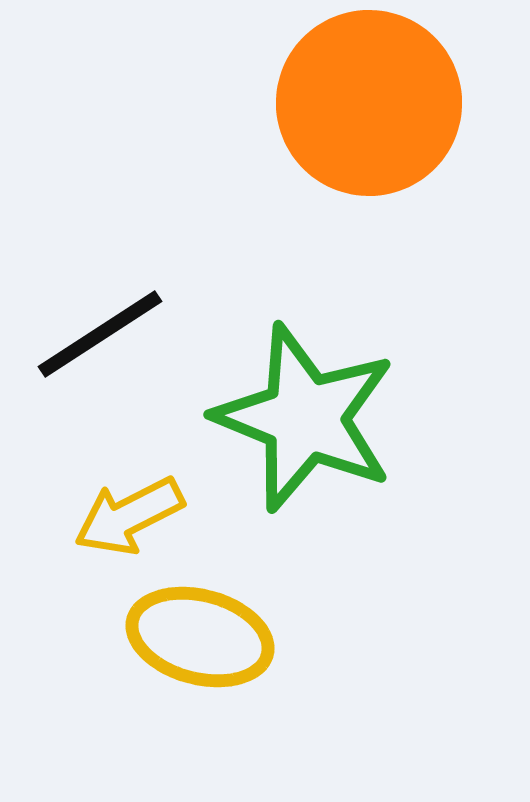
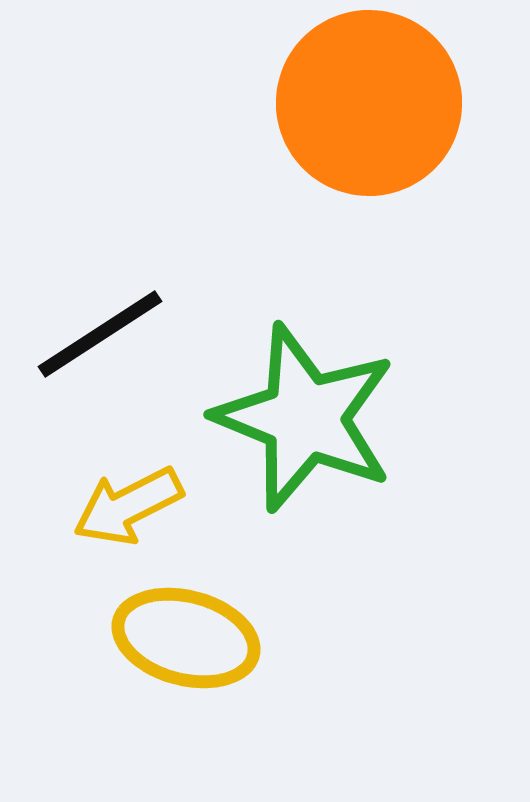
yellow arrow: moved 1 px left, 10 px up
yellow ellipse: moved 14 px left, 1 px down
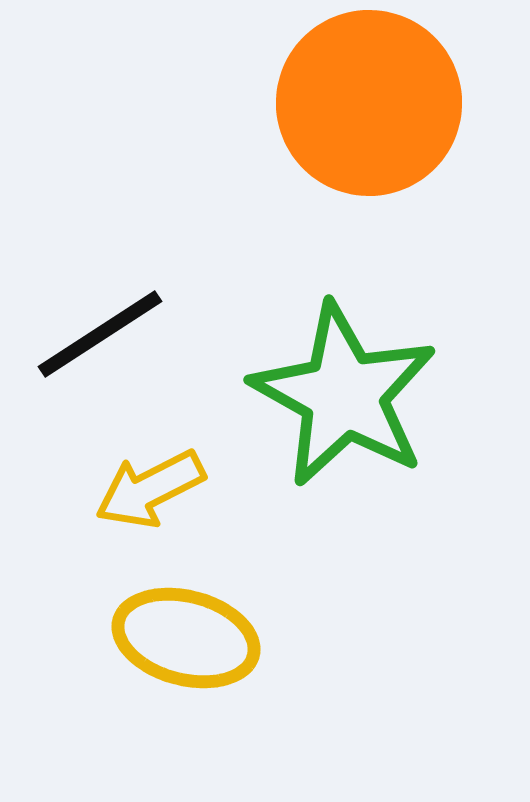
green star: moved 39 px right, 23 px up; rotated 7 degrees clockwise
yellow arrow: moved 22 px right, 17 px up
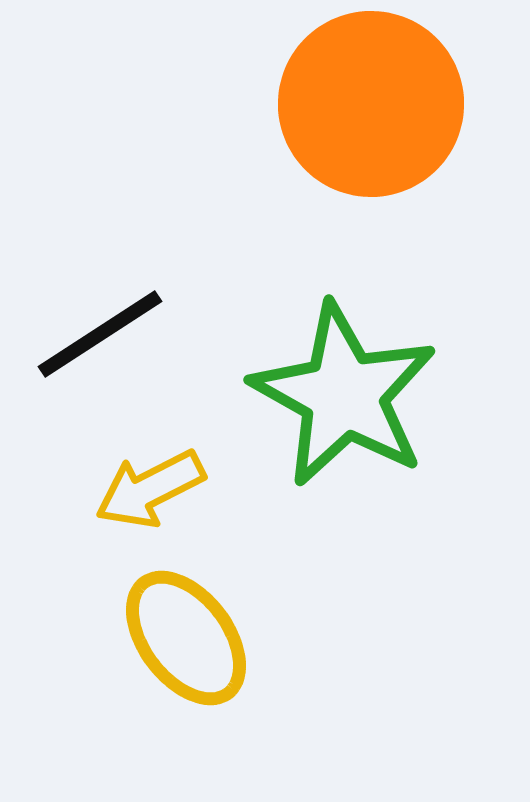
orange circle: moved 2 px right, 1 px down
yellow ellipse: rotated 38 degrees clockwise
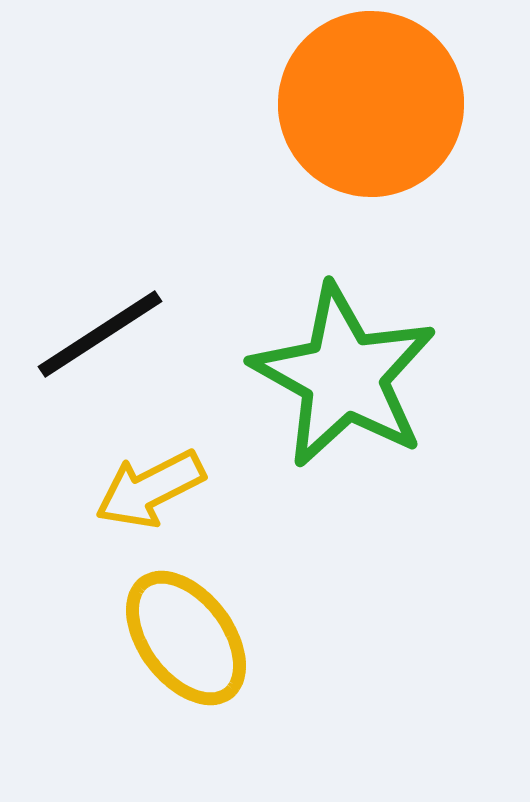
green star: moved 19 px up
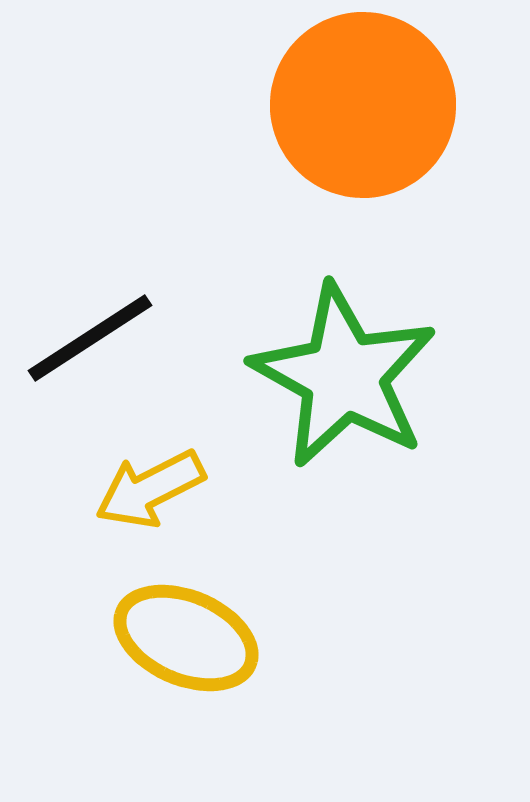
orange circle: moved 8 px left, 1 px down
black line: moved 10 px left, 4 px down
yellow ellipse: rotated 30 degrees counterclockwise
